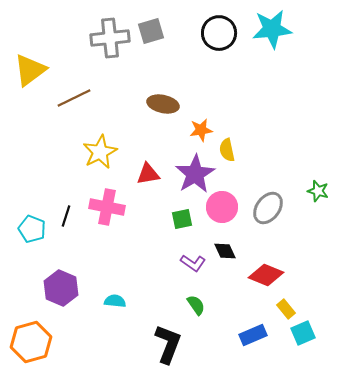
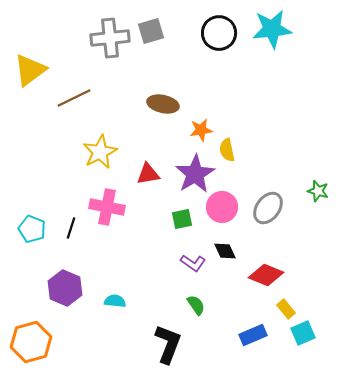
black line: moved 5 px right, 12 px down
purple hexagon: moved 4 px right
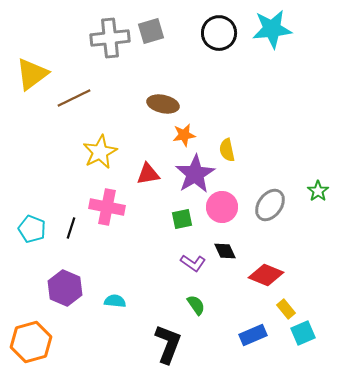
yellow triangle: moved 2 px right, 4 px down
orange star: moved 17 px left, 5 px down
green star: rotated 20 degrees clockwise
gray ellipse: moved 2 px right, 3 px up
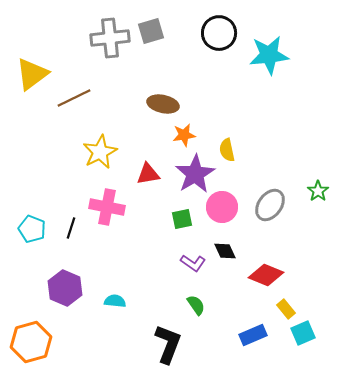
cyan star: moved 3 px left, 26 px down
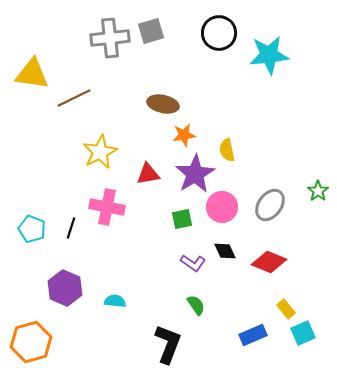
yellow triangle: rotated 45 degrees clockwise
red diamond: moved 3 px right, 13 px up
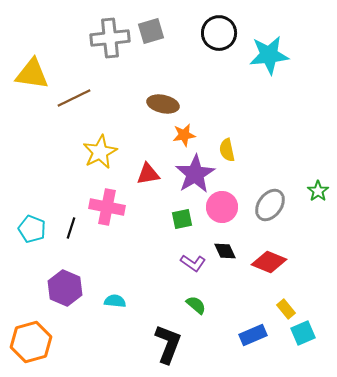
green semicircle: rotated 15 degrees counterclockwise
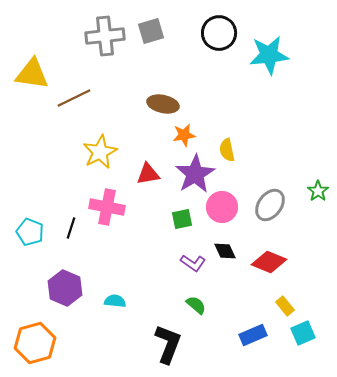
gray cross: moved 5 px left, 2 px up
cyan pentagon: moved 2 px left, 3 px down
yellow rectangle: moved 1 px left, 3 px up
orange hexagon: moved 4 px right, 1 px down
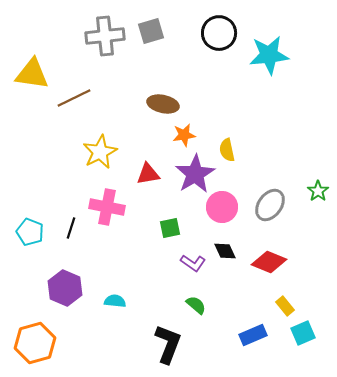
green square: moved 12 px left, 9 px down
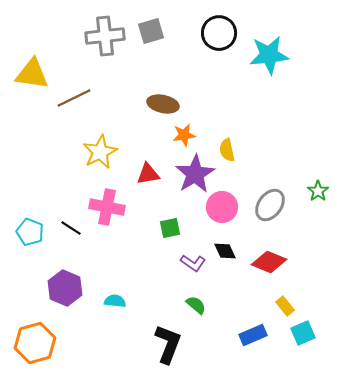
black line: rotated 75 degrees counterclockwise
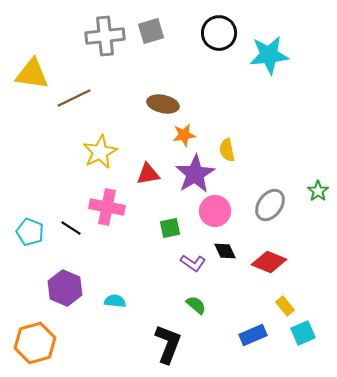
pink circle: moved 7 px left, 4 px down
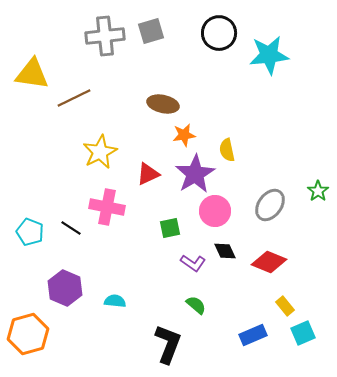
red triangle: rotated 15 degrees counterclockwise
orange hexagon: moved 7 px left, 9 px up
